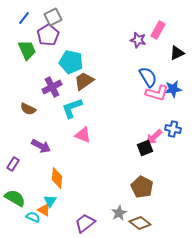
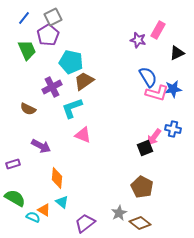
pink arrow: rotated 12 degrees counterclockwise
purple rectangle: rotated 40 degrees clockwise
cyan triangle: moved 12 px right, 1 px down; rotated 24 degrees counterclockwise
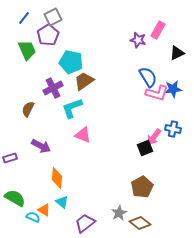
purple cross: moved 1 px right, 1 px down
brown semicircle: rotated 91 degrees clockwise
purple rectangle: moved 3 px left, 6 px up
brown pentagon: rotated 15 degrees clockwise
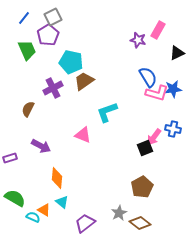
cyan L-shape: moved 35 px right, 4 px down
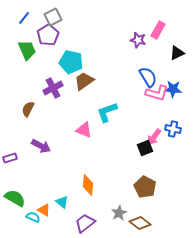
blue star: rotated 12 degrees clockwise
pink triangle: moved 1 px right, 5 px up
orange diamond: moved 31 px right, 7 px down
brown pentagon: moved 3 px right; rotated 15 degrees counterclockwise
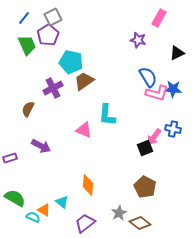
pink rectangle: moved 1 px right, 12 px up
green trapezoid: moved 5 px up
cyan L-shape: moved 3 px down; rotated 65 degrees counterclockwise
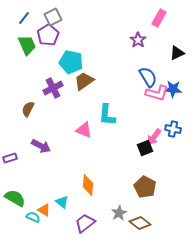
purple star: rotated 21 degrees clockwise
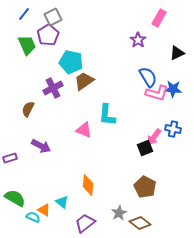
blue line: moved 4 px up
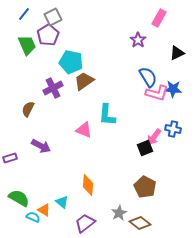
green semicircle: moved 4 px right
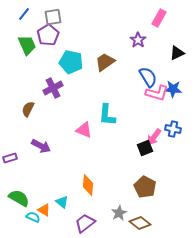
gray square: rotated 18 degrees clockwise
brown trapezoid: moved 21 px right, 19 px up
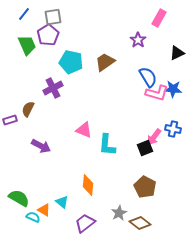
cyan L-shape: moved 30 px down
purple rectangle: moved 38 px up
